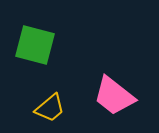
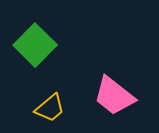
green square: rotated 30 degrees clockwise
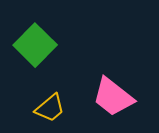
pink trapezoid: moved 1 px left, 1 px down
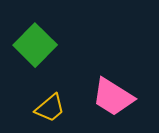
pink trapezoid: rotated 6 degrees counterclockwise
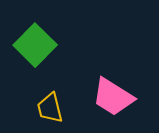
yellow trapezoid: rotated 116 degrees clockwise
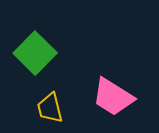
green square: moved 8 px down
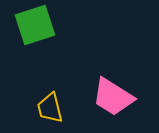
green square: moved 28 px up; rotated 27 degrees clockwise
